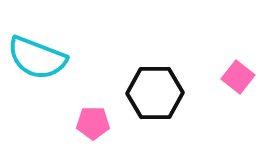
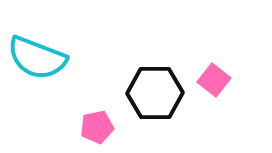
pink square: moved 24 px left, 3 px down
pink pentagon: moved 4 px right, 4 px down; rotated 12 degrees counterclockwise
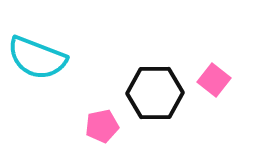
pink pentagon: moved 5 px right, 1 px up
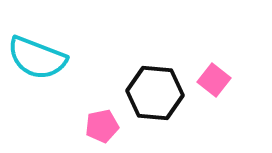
black hexagon: rotated 6 degrees clockwise
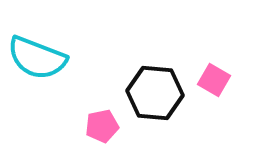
pink square: rotated 8 degrees counterclockwise
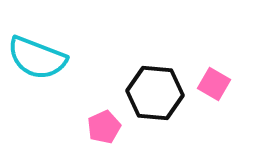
pink square: moved 4 px down
pink pentagon: moved 2 px right, 1 px down; rotated 12 degrees counterclockwise
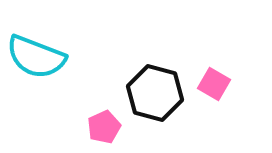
cyan semicircle: moved 1 px left, 1 px up
black hexagon: rotated 10 degrees clockwise
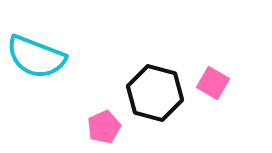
pink square: moved 1 px left, 1 px up
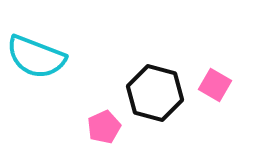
pink square: moved 2 px right, 2 px down
